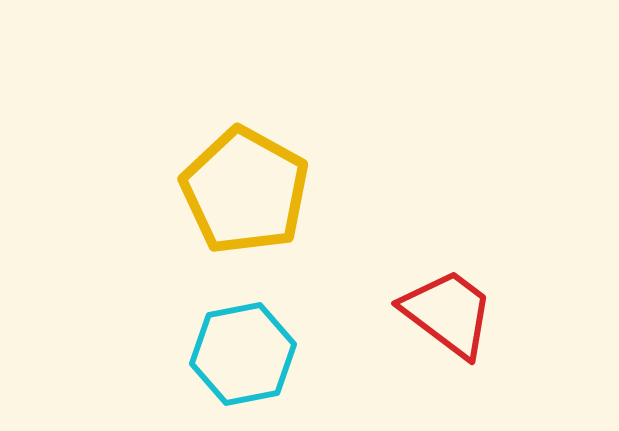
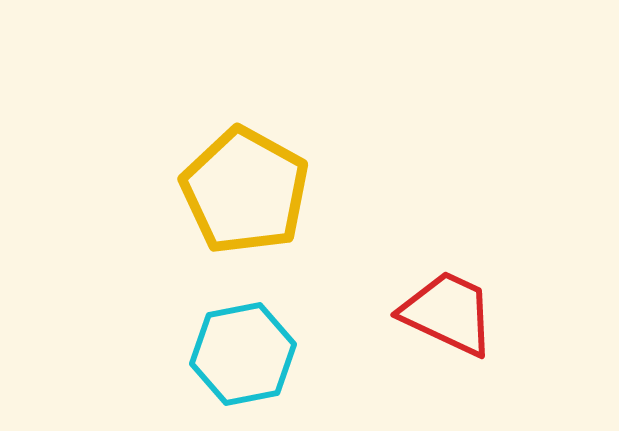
red trapezoid: rotated 12 degrees counterclockwise
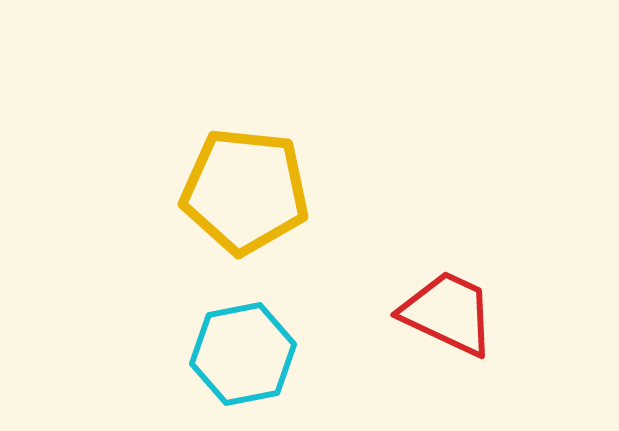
yellow pentagon: rotated 23 degrees counterclockwise
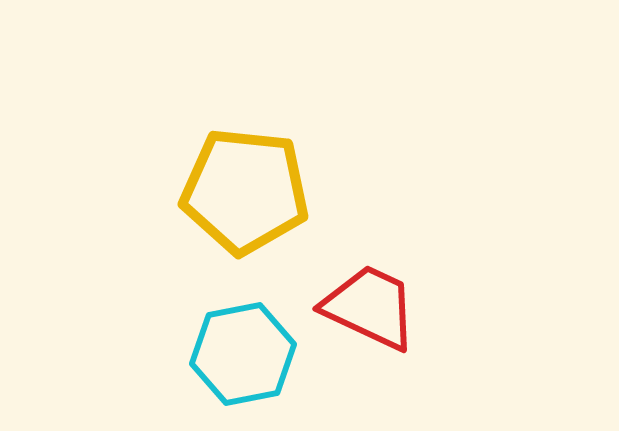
red trapezoid: moved 78 px left, 6 px up
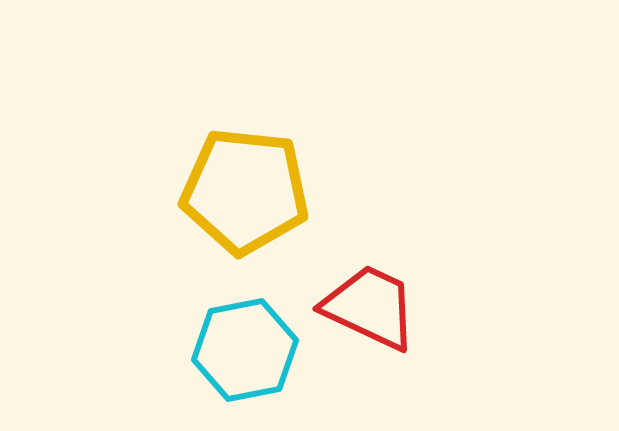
cyan hexagon: moved 2 px right, 4 px up
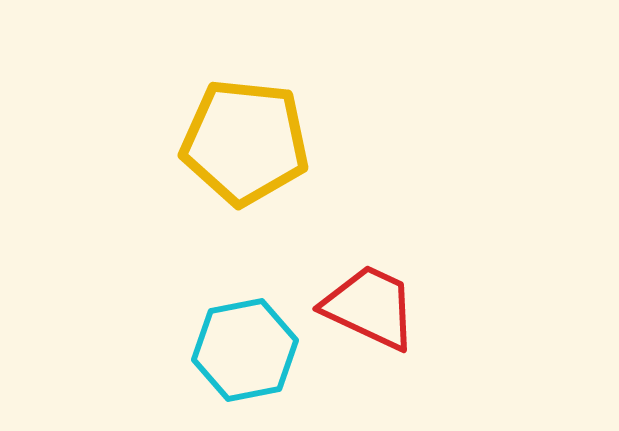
yellow pentagon: moved 49 px up
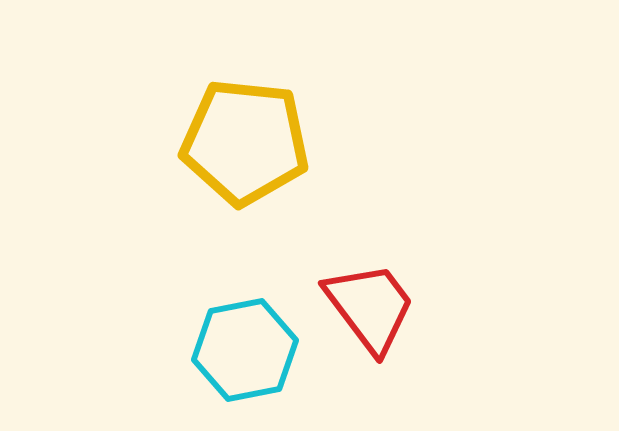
red trapezoid: rotated 28 degrees clockwise
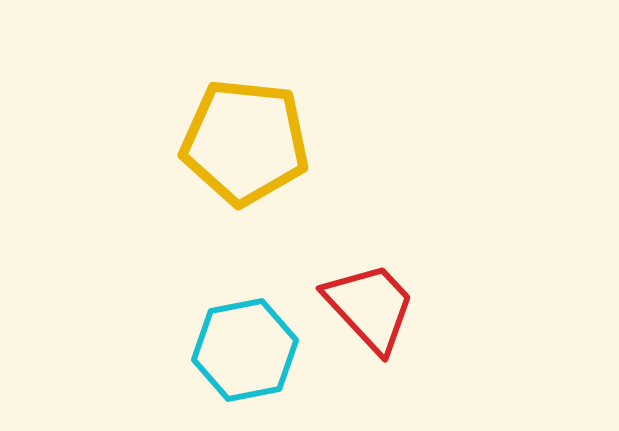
red trapezoid: rotated 6 degrees counterclockwise
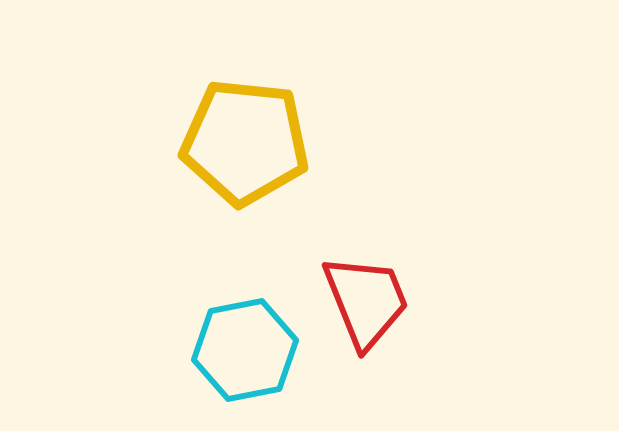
red trapezoid: moved 4 px left, 6 px up; rotated 21 degrees clockwise
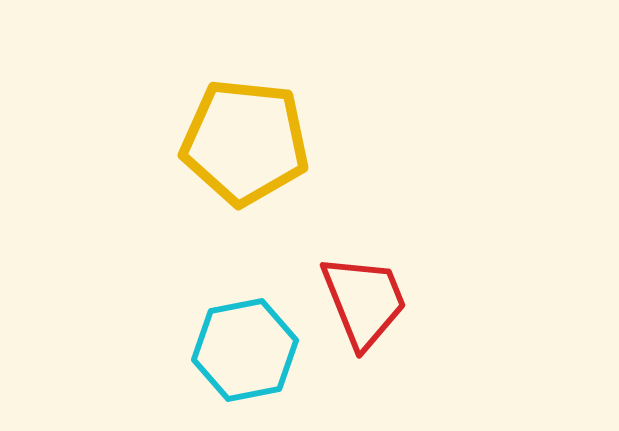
red trapezoid: moved 2 px left
